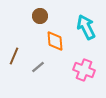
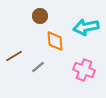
cyan arrow: rotated 75 degrees counterclockwise
brown line: rotated 36 degrees clockwise
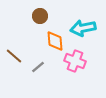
cyan arrow: moved 3 px left, 1 px down
brown line: rotated 72 degrees clockwise
pink cross: moved 9 px left, 9 px up
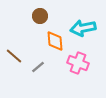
pink cross: moved 3 px right, 2 px down
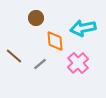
brown circle: moved 4 px left, 2 px down
pink cross: rotated 25 degrees clockwise
gray line: moved 2 px right, 3 px up
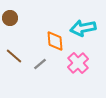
brown circle: moved 26 px left
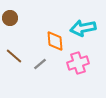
pink cross: rotated 25 degrees clockwise
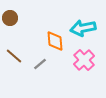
pink cross: moved 6 px right, 3 px up; rotated 25 degrees counterclockwise
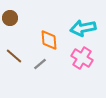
orange diamond: moved 6 px left, 1 px up
pink cross: moved 2 px left, 2 px up; rotated 15 degrees counterclockwise
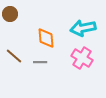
brown circle: moved 4 px up
orange diamond: moved 3 px left, 2 px up
gray line: moved 2 px up; rotated 40 degrees clockwise
